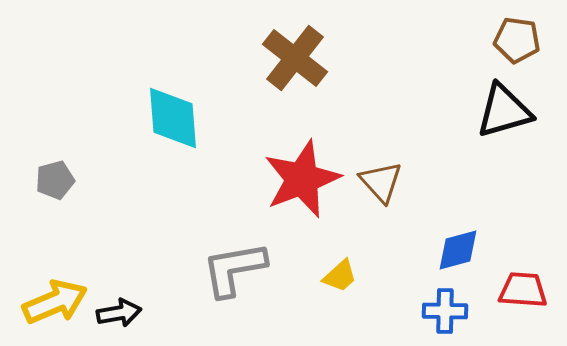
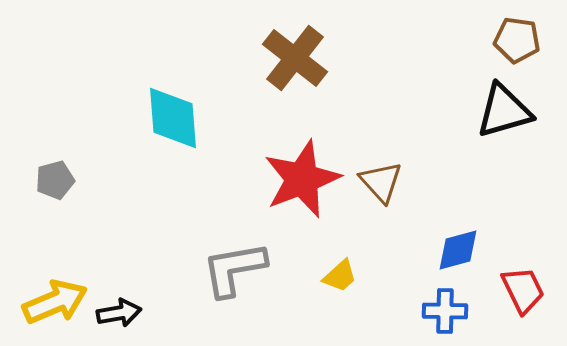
red trapezoid: rotated 60 degrees clockwise
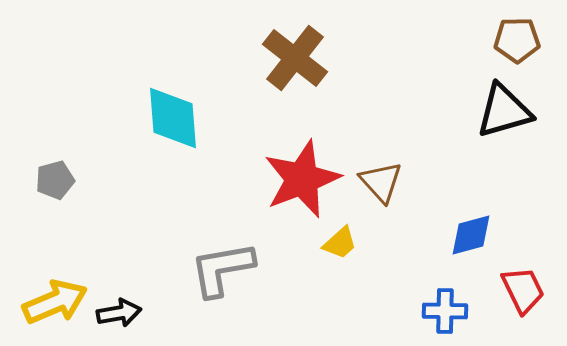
brown pentagon: rotated 9 degrees counterclockwise
blue diamond: moved 13 px right, 15 px up
gray L-shape: moved 12 px left
yellow trapezoid: moved 33 px up
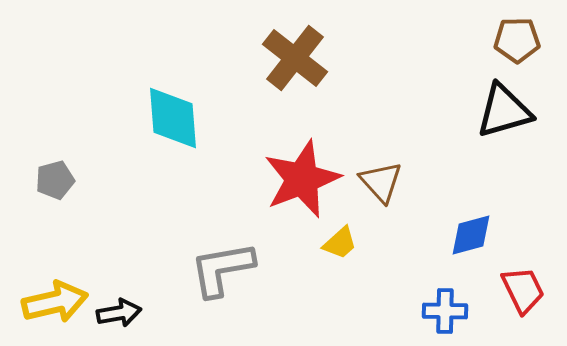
yellow arrow: rotated 10 degrees clockwise
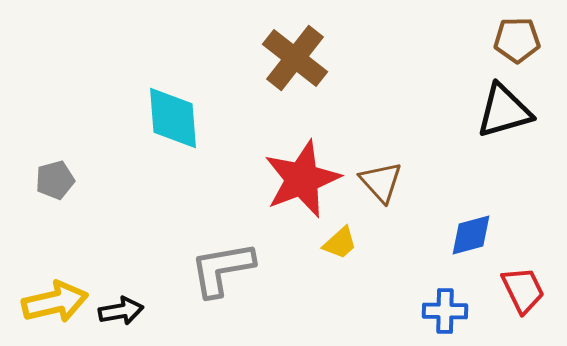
black arrow: moved 2 px right, 2 px up
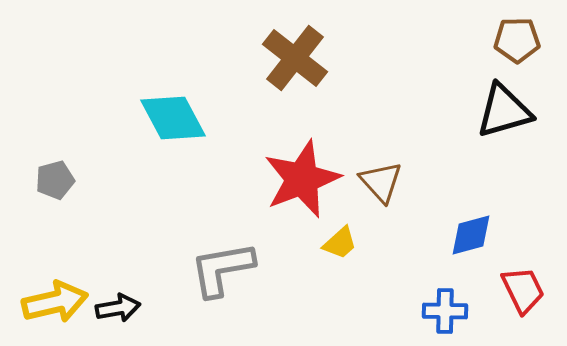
cyan diamond: rotated 24 degrees counterclockwise
black arrow: moved 3 px left, 3 px up
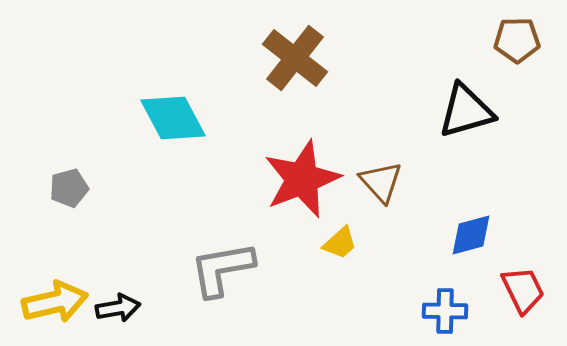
black triangle: moved 38 px left
gray pentagon: moved 14 px right, 8 px down
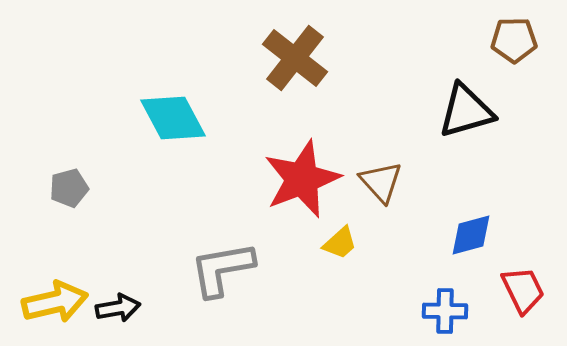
brown pentagon: moved 3 px left
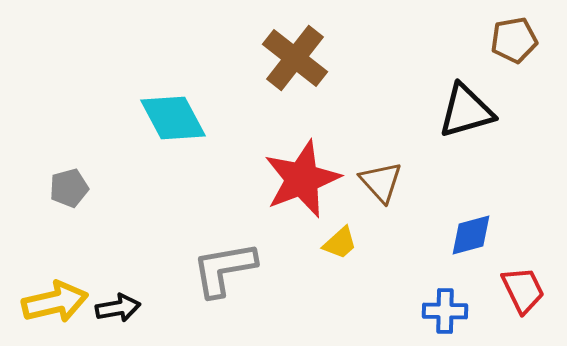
brown pentagon: rotated 9 degrees counterclockwise
gray L-shape: moved 2 px right
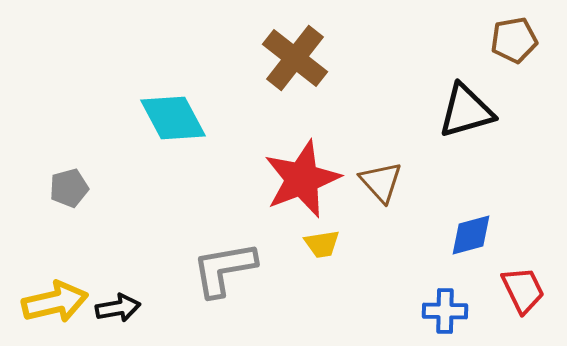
yellow trapezoid: moved 18 px left, 1 px down; rotated 33 degrees clockwise
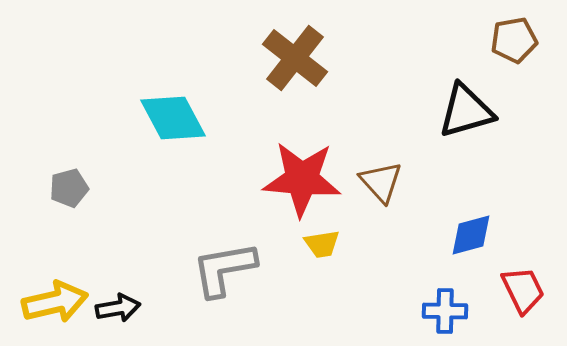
red star: rotated 26 degrees clockwise
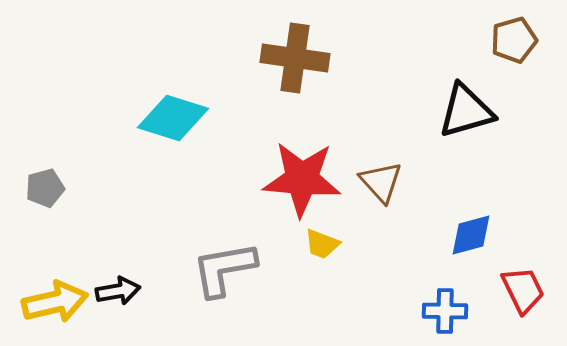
brown pentagon: rotated 6 degrees counterclockwise
brown cross: rotated 30 degrees counterclockwise
cyan diamond: rotated 44 degrees counterclockwise
gray pentagon: moved 24 px left
yellow trapezoid: rotated 30 degrees clockwise
black arrow: moved 17 px up
